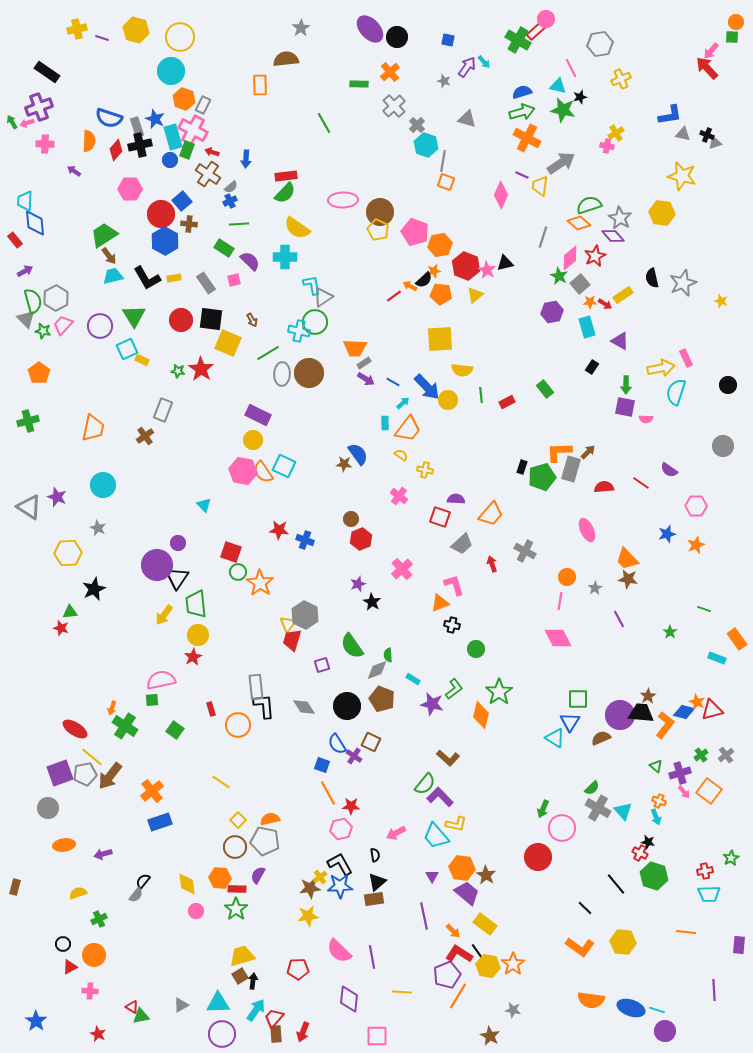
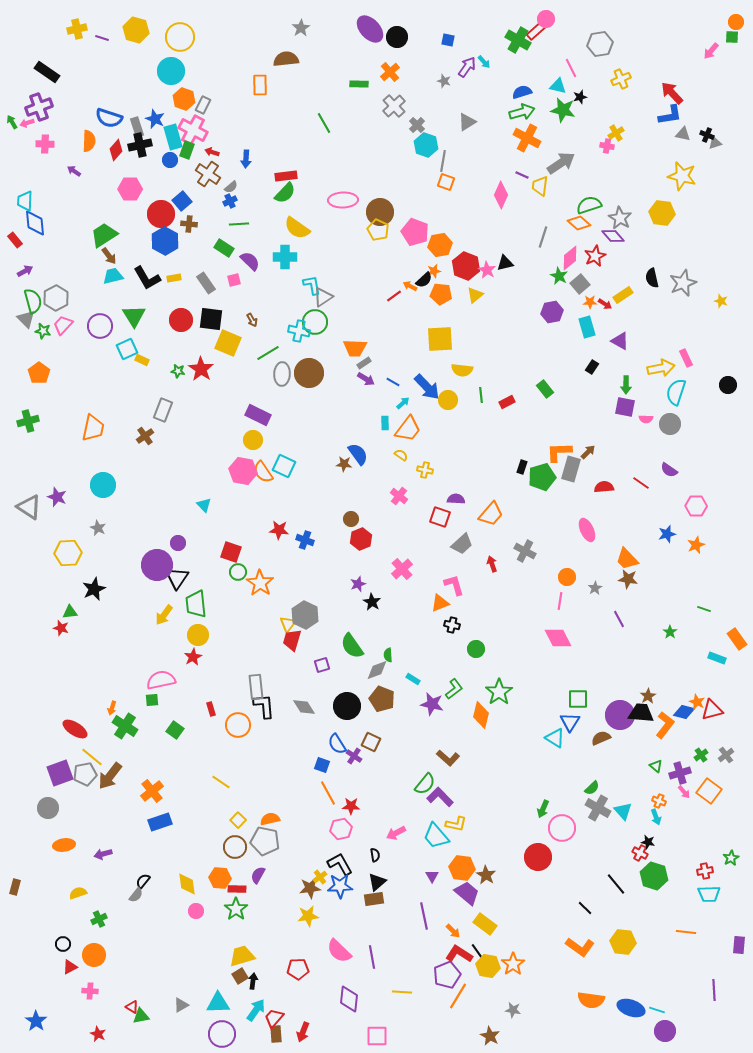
red arrow at (707, 68): moved 35 px left, 25 px down
gray triangle at (467, 119): moved 3 px down; rotated 48 degrees counterclockwise
gray circle at (723, 446): moved 53 px left, 22 px up
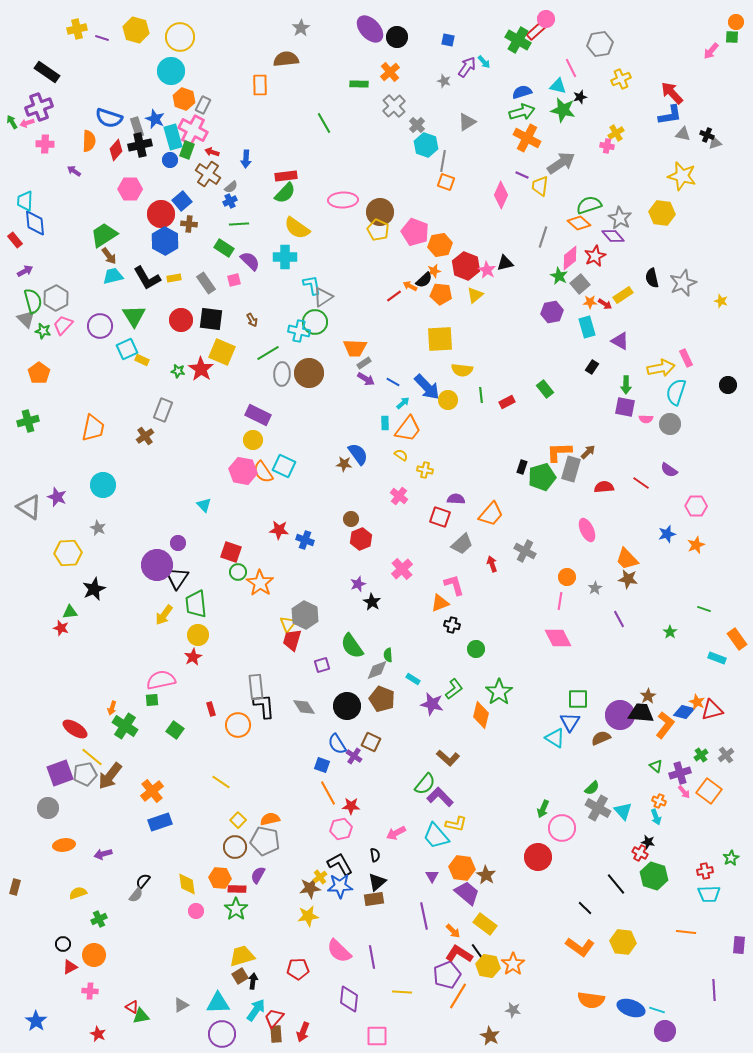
yellow square at (228, 343): moved 6 px left, 9 px down
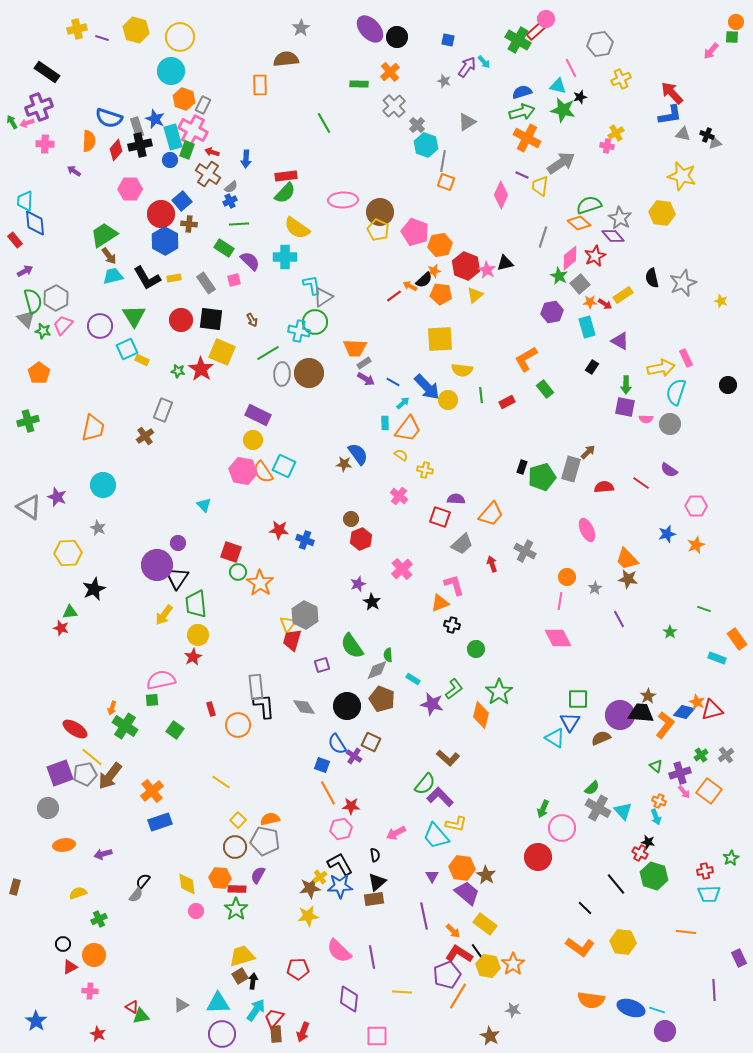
orange L-shape at (559, 452): moved 33 px left, 93 px up; rotated 28 degrees counterclockwise
purple rectangle at (739, 945): moved 13 px down; rotated 30 degrees counterclockwise
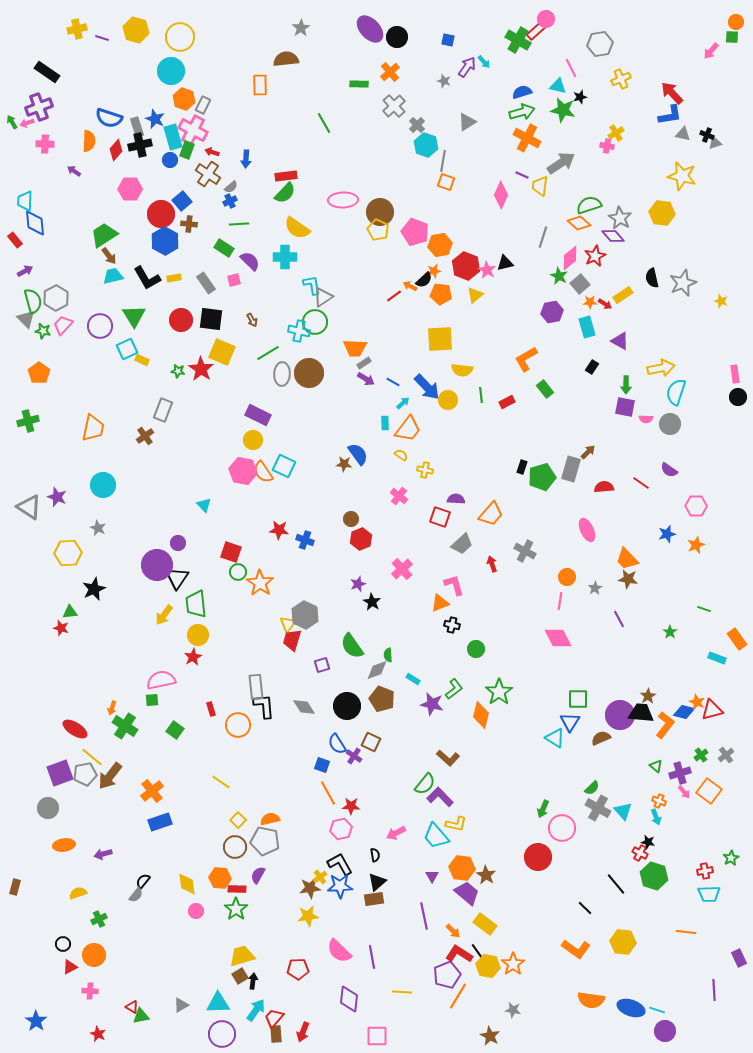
pink rectangle at (686, 358): moved 49 px right, 16 px down; rotated 18 degrees clockwise
black circle at (728, 385): moved 10 px right, 12 px down
orange L-shape at (580, 947): moved 4 px left, 2 px down
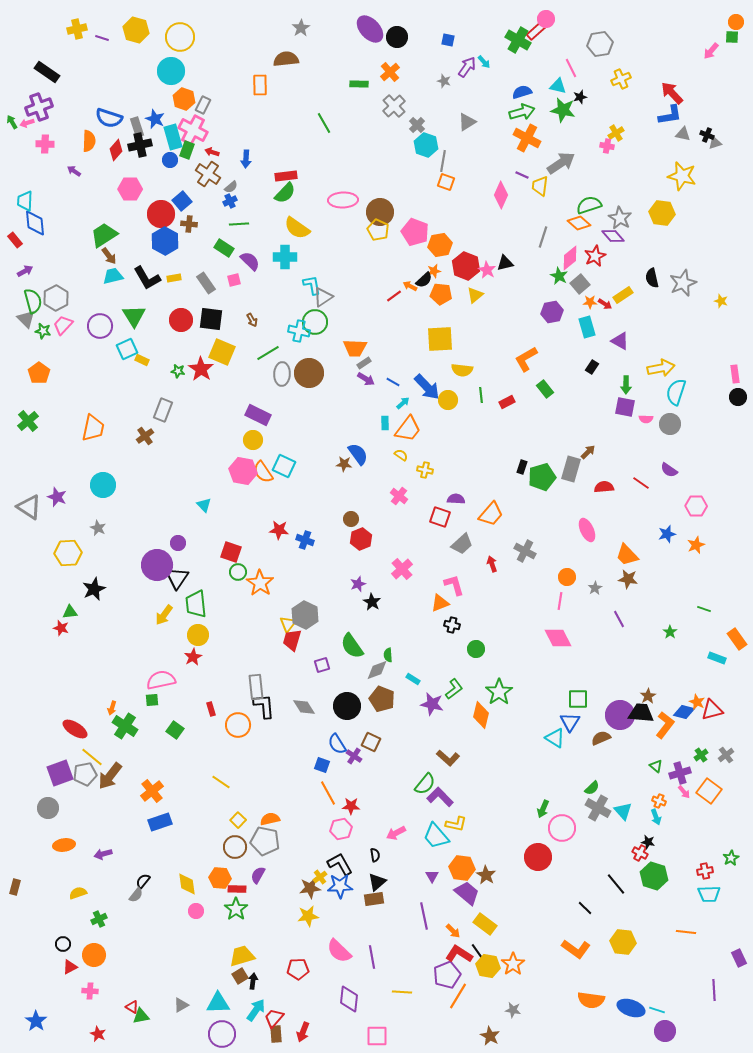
green cross at (28, 421): rotated 25 degrees counterclockwise
orange trapezoid at (627, 559): moved 4 px up
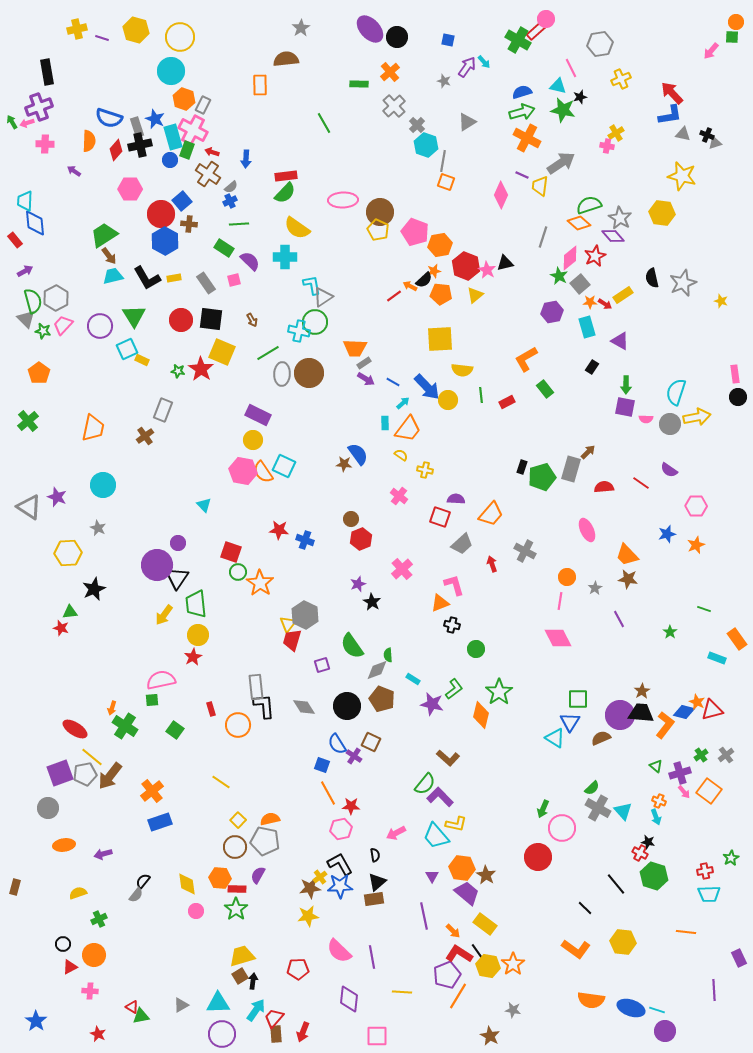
black rectangle at (47, 72): rotated 45 degrees clockwise
yellow arrow at (661, 368): moved 36 px right, 49 px down
brown star at (648, 696): moved 6 px left, 5 px up
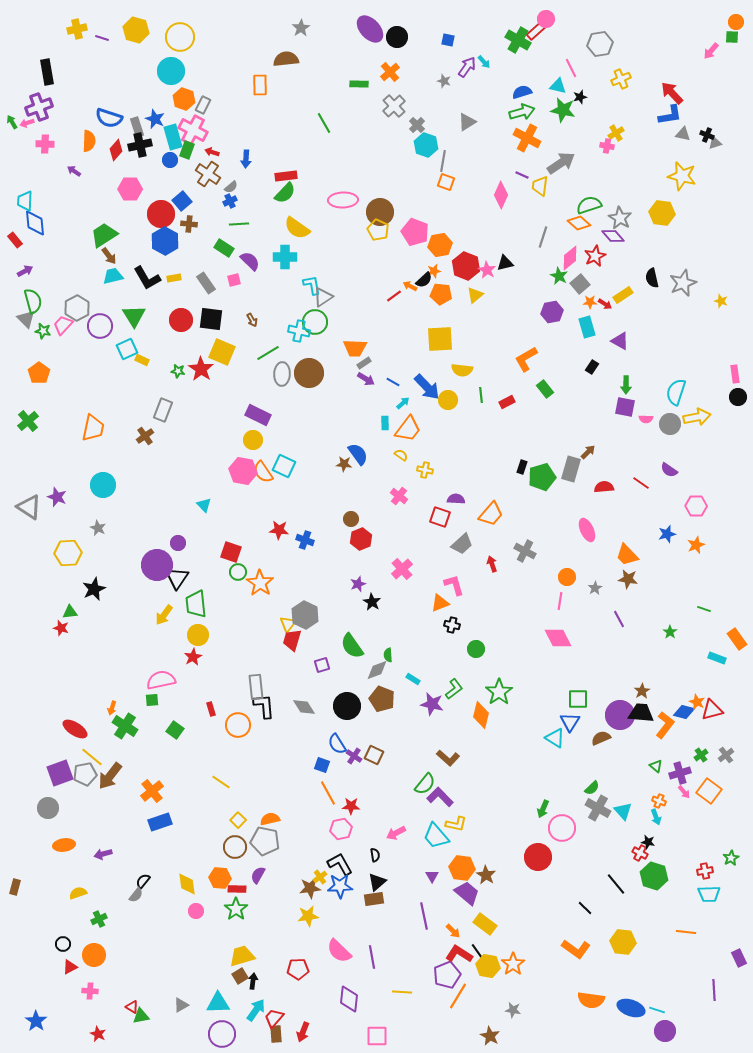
gray hexagon at (56, 298): moved 21 px right, 10 px down
brown square at (371, 742): moved 3 px right, 13 px down
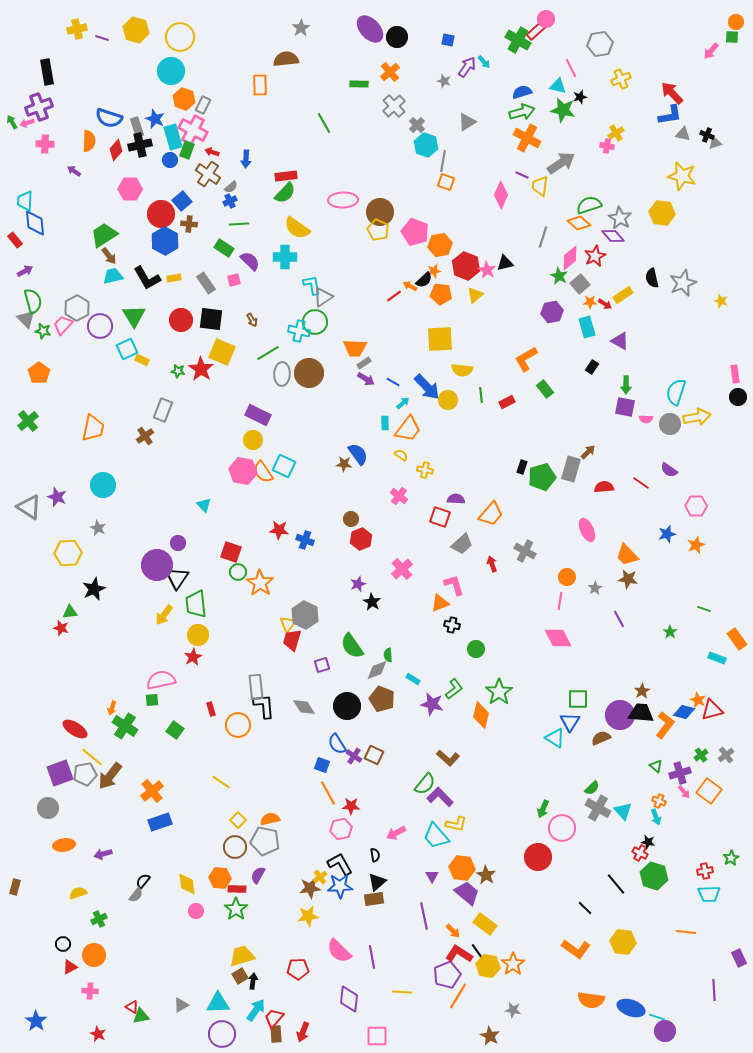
orange star at (697, 702): moved 1 px right, 2 px up
cyan line at (657, 1010): moved 7 px down
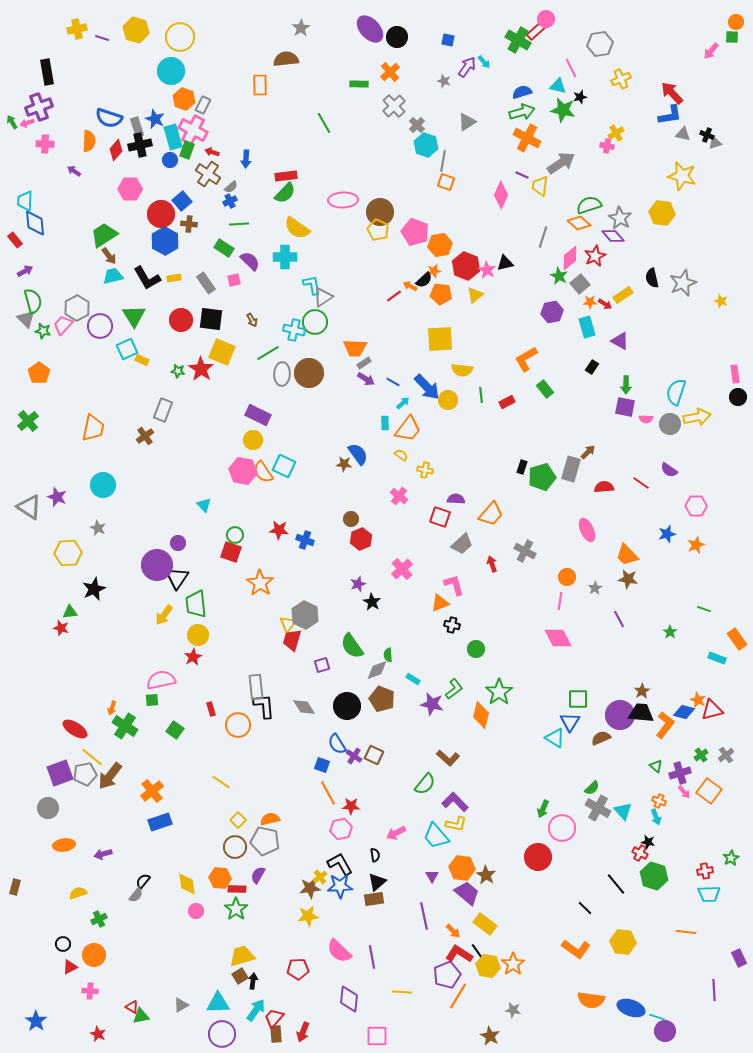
cyan cross at (299, 331): moved 5 px left, 1 px up
green circle at (238, 572): moved 3 px left, 37 px up
purple L-shape at (440, 797): moved 15 px right, 5 px down
